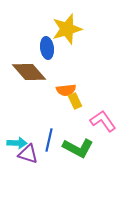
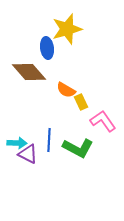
orange semicircle: rotated 36 degrees clockwise
yellow rectangle: moved 6 px right, 1 px down
blue line: rotated 10 degrees counterclockwise
purple triangle: rotated 10 degrees clockwise
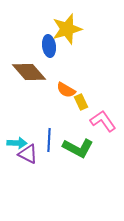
blue ellipse: moved 2 px right, 2 px up
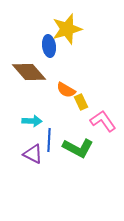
cyan arrow: moved 15 px right, 22 px up
purple triangle: moved 5 px right
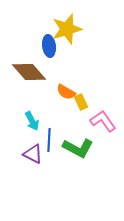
orange semicircle: moved 2 px down
cyan arrow: rotated 60 degrees clockwise
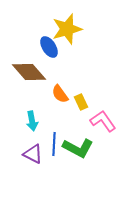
blue ellipse: moved 1 px down; rotated 25 degrees counterclockwise
orange semicircle: moved 6 px left, 2 px down; rotated 24 degrees clockwise
cyan arrow: rotated 18 degrees clockwise
blue line: moved 5 px right, 4 px down
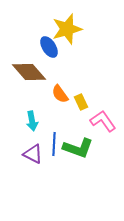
green L-shape: rotated 8 degrees counterclockwise
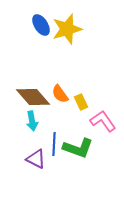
blue ellipse: moved 8 px left, 22 px up
brown diamond: moved 4 px right, 25 px down
purple triangle: moved 3 px right, 5 px down
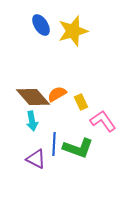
yellow star: moved 6 px right, 2 px down
orange semicircle: moved 3 px left; rotated 96 degrees clockwise
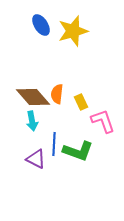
orange semicircle: rotated 54 degrees counterclockwise
pink L-shape: rotated 16 degrees clockwise
green L-shape: moved 3 px down
